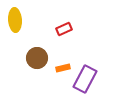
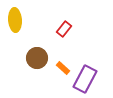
red rectangle: rotated 28 degrees counterclockwise
orange rectangle: rotated 56 degrees clockwise
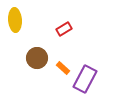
red rectangle: rotated 21 degrees clockwise
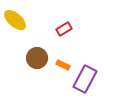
yellow ellipse: rotated 45 degrees counterclockwise
orange rectangle: moved 3 px up; rotated 16 degrees counterclockwise
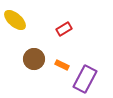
brown circle: moved 3 px left, 1 px down
orange rectangle: moved 1 px left
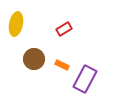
yellow ellipse: moved 1 px right, 4 px down; rotated 60 degrees clockwise
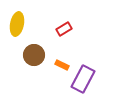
yellow ellipse: moved 1 px right
brown circle: moved 4 px up
purple rectangle: moved 2 px left
